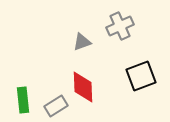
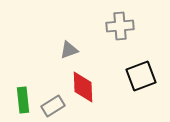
gray cross: rotated 20 degrees clockwise
gray triangle: moved 13 px left, 8 px down
gray rectangle: moved 3 px left
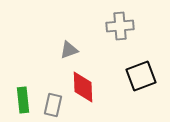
gray rectangle: moved 1 px up; rotated 45 degrees counterclockwise
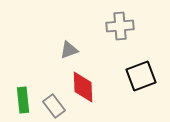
gray rectangle: moved 1 px right, 1 px down; rotated 50 degrees counterclockwise
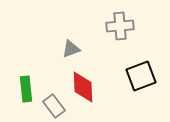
gray triangle: moved 2 px right, 1 px up
green rectangle: moved 3 px right, 11 px up
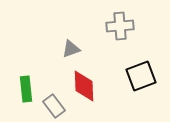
red diamond: moved 1 px right, 1 px up
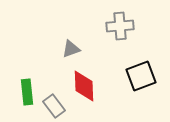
green rectangle: moved 1 px right, 3 px down
